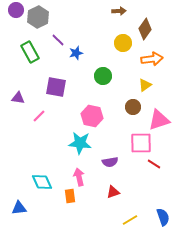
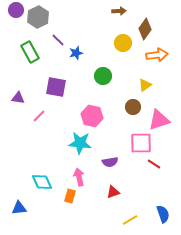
orange arrow: moved 5 px right, 4 px up
orange rectangle: rotated 24 degrees clockwise
blue semicircle: moved 3 px up
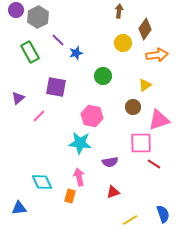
brown arrow: rotated 80 degrees counterclockwise
purple triangle: rotated 48 degrees counterclockwise
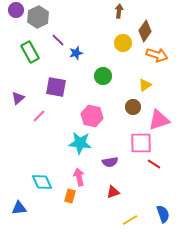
brown diamond: moved 2 px down
orange arrow: rotated 25 degrees clockwise
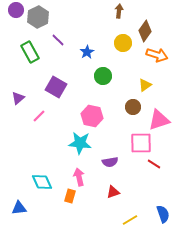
blue star: moved 11 px right, 1 px up; rotated 16 degrees counterclockwise
purple square: rotated 20 degrees clockwise
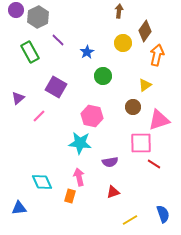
orange arrow: rotated 95 degrees counterclockwise
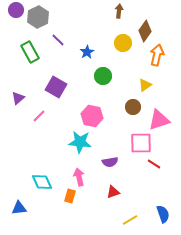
cyan star: moved 1 px up
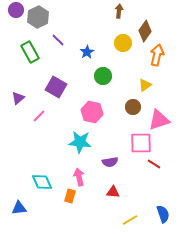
pink hexagon: moved 4 px up
red triangle: rotated 24 degrees clockwise
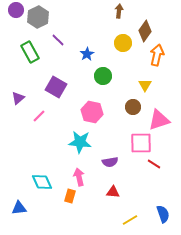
blue star: moved 2 px down
yellow triangle: rotated 24 degrees counterclockwise
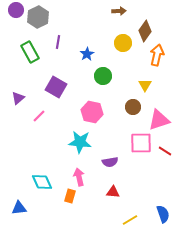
brown arrow: rotated 80 degrees clockwise
purple line: moved 2 px down; rotated 56 degrees clockwise
red line: moved 11 px right, 13 px up
